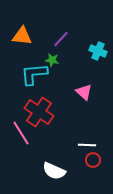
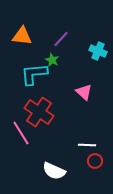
green star: rotated 16 degrees clockwise
red circle: moved 2 px right, 1 px down
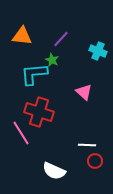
red cross: rotated 16 degrees counterclockwise
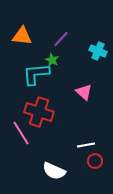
cyan L-shape: moved 2 px right
white line: moved 1 px left; rotated 12 degrees counterclockwise
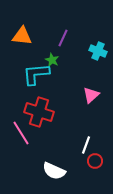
purple line: moved 2 px right, 1 px up; rotated 18 degrees counterclockwise
pink triangle: moved 7 px right, 3 px down; rotated 36 degrees clockwise
white line: rotated 60 degrees counterclockwise
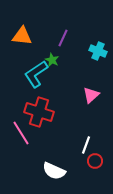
cyan L-shape: rotated 28 degrees counterclockwise
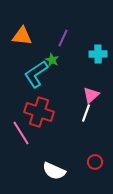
cyan cross: moved 3 px down; rotated 24 degrees counterclockwise
white line: moved 32 px up
red circle: moved 1 px down
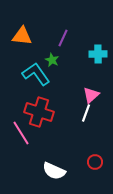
cyan L-shape: rotated 88 degrees clockwise
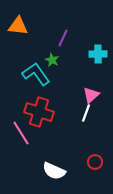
orange triangle: moved 4 px left, 10 px up
